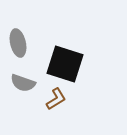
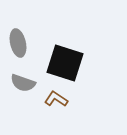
black square: moved 1 px up
brown L-shape: rotated 115 degrees counterclockwise
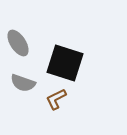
gray ellipse: rotated 20 degrees counterclockwise
brown L-shape: rotated 60 degrees counterclockwise
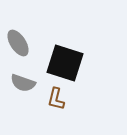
brown L-shape: rotated 50 degrees counterclockwise
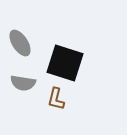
gray ellipse: moved 2 px right
gray semicircle: rotated 10 degrees counterclockwise
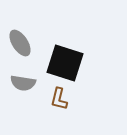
brown L-shape: moved 3 px right
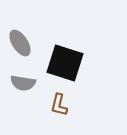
brown L-shape: moved 6 px down
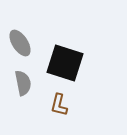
gray semicircle: rotated 110 degrees counterclockwise
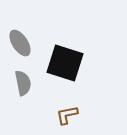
brown L-shape: moved 8 px right, 10 px down; rotated 65 degrees clockwise
